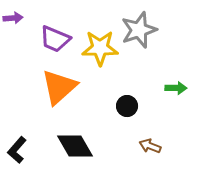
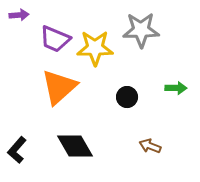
purple arrow: moved 6 px right, 3 px up
gray star: moved 2 px right; rotated 18 degrees clockwise
yellow star: moved 5 px left
black circle: moved 9 px up
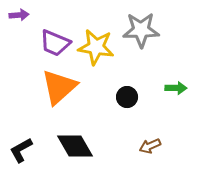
purple trapezoid: moved 4 px down
yellow star: moved 1 px right, 1 px up; rotated 9 degrees clockwise
brown arrow: rotated 45 degrees counterclockwise
black L-shape: moved 4 px right; rotated 20 degrees clockwise
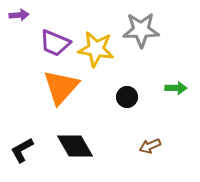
yellow star: moved 2 px down
orange triangle: moved 2 px right; rotated 6 degrees counterclockwise
black L-shape: moved 1 px right
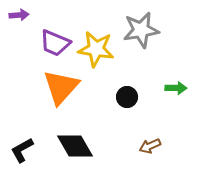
gray star: rotated 9 degrees counterclockwise
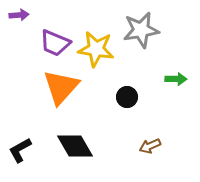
green arrow: moved 9 px up
black L-shape: moved 2 px left
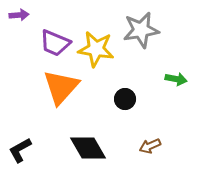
green arrow: rotated 10 degrees clockwise
black circle: moved 2 px left, 2 px down
black diamond: moved 13 px right, 2 px down
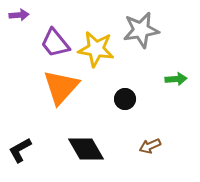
purple trapezoid: rotated 28 degrees clockwise
green arrow: rotated 15 degrees counterclockwise
black diamond: moved 2 px left, 1 px down
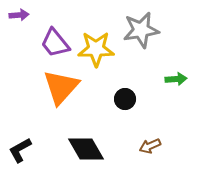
yellow star: rotated 9 degrees counterclockwise
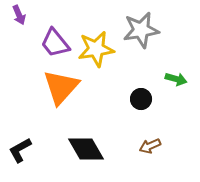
purple arrow: rotated 72 degrees clockwise
yellow star: rotated 9 degrees counterclockwise
green arrow: rotated 20 degrees clockwise
black circle: moved 16 px right
